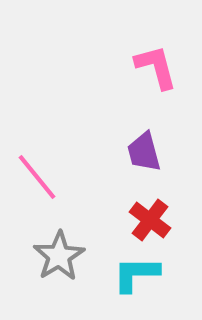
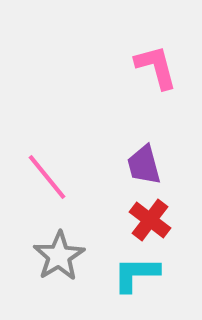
purple trapezoid: moved 13 px down
pink line: moved 10 px right
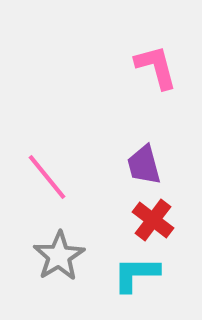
red cross: moved 3 px right
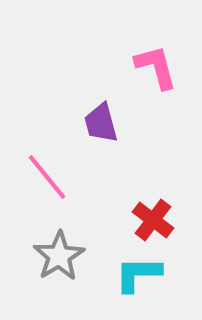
purple trapezoid: moved 43 px left, 42 px up
cyan L-shape: moved 2 px right
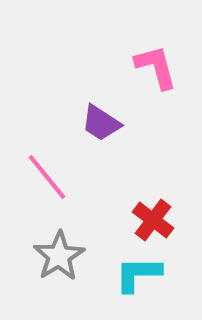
purple trapezoid: rotated 42 degrees counterclockwise
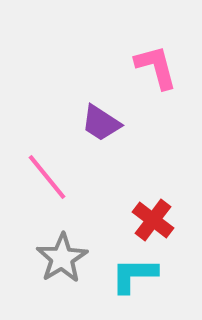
gray star: moved 3 px right, 2 px down
cyan L-shape: moved 4 px left, 1 px down
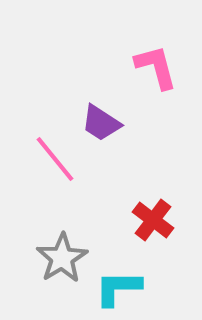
pink line: moved 8 px right, 18 px up
cyan L-shape: moved 16 px left, 13 px down
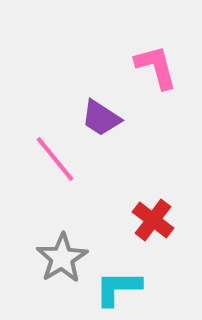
purple trapezoid: moved 5 px up
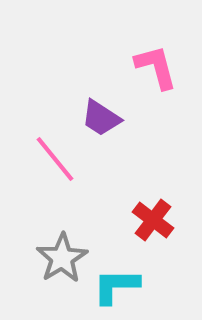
cyan L-shape: moved 2 px left, 2 px up
